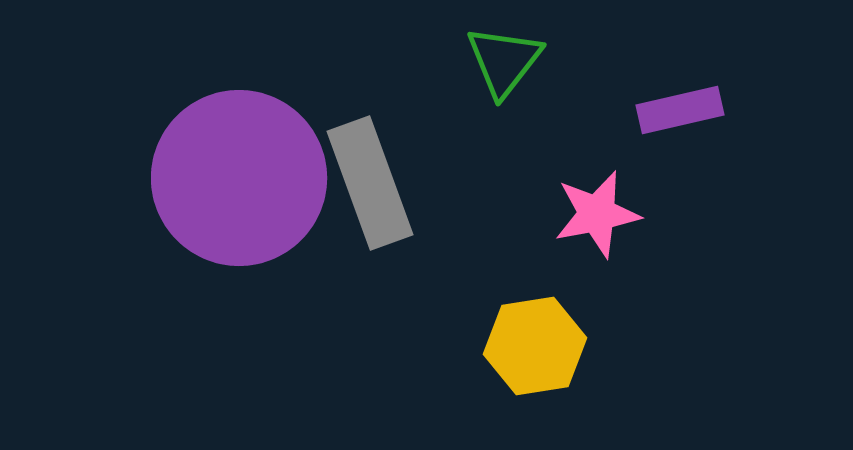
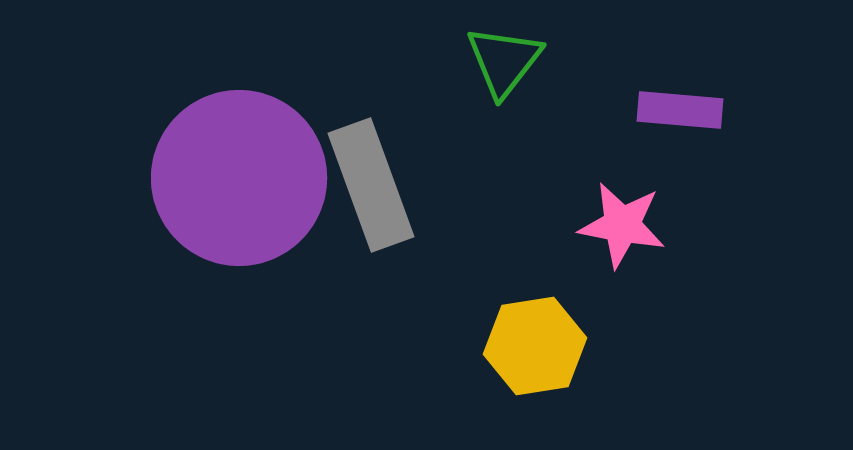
purple rectangle: rotated 18 degrees clockwise
gray rectangle: moved 1 px right, 2 px down
pink star: moved 25 px right, 11 px down; rotated 22 degrees clockwise
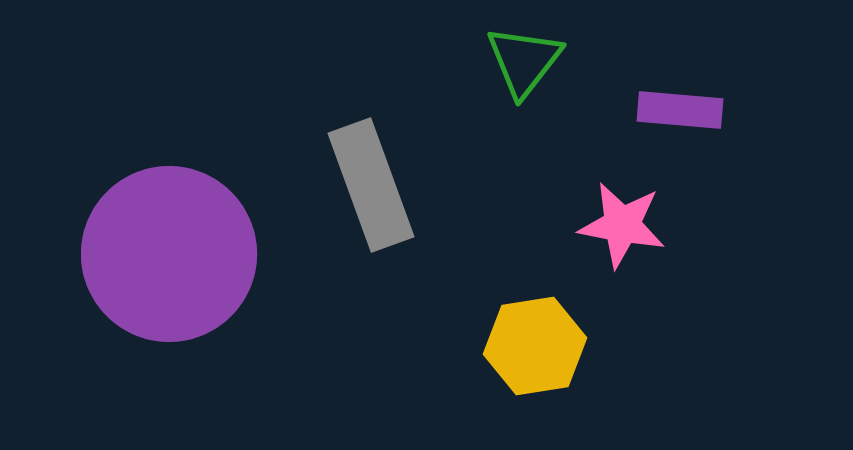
green triangle: moved 20 px right
purple circle: moved 70 px left, 76 px down
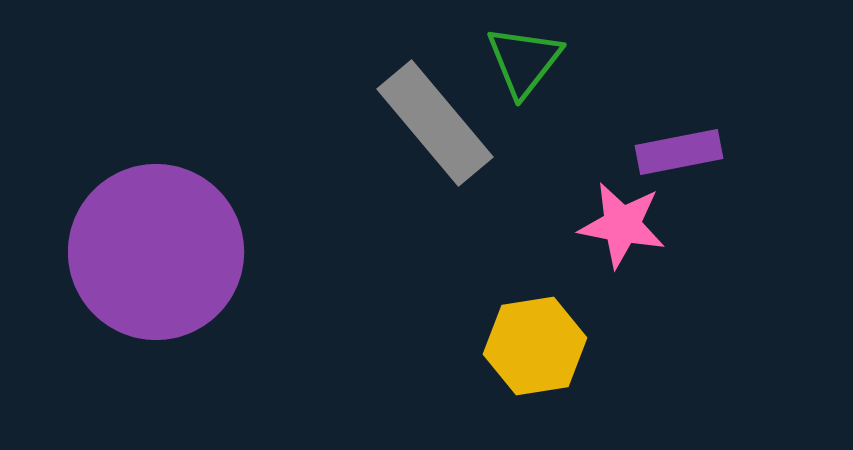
purple rectangle: moved 1 px left, 42 px down; rotated 16 degrees counterclockwise
gray rectangle: moved 64 px right, 62 px up; rotated 20 degrees counterclockwise
purple circle: moved 13 px left, 2 px up
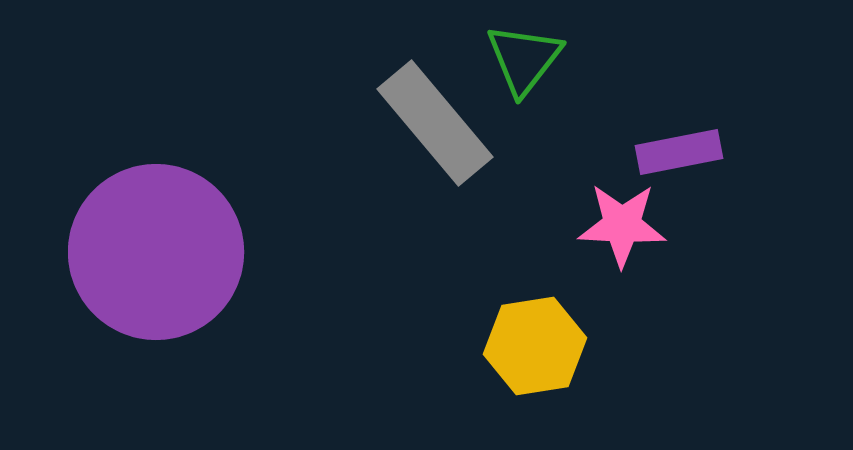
green triangle: moved 2 px up
pink star: rotated 8 degrees counterclockwise
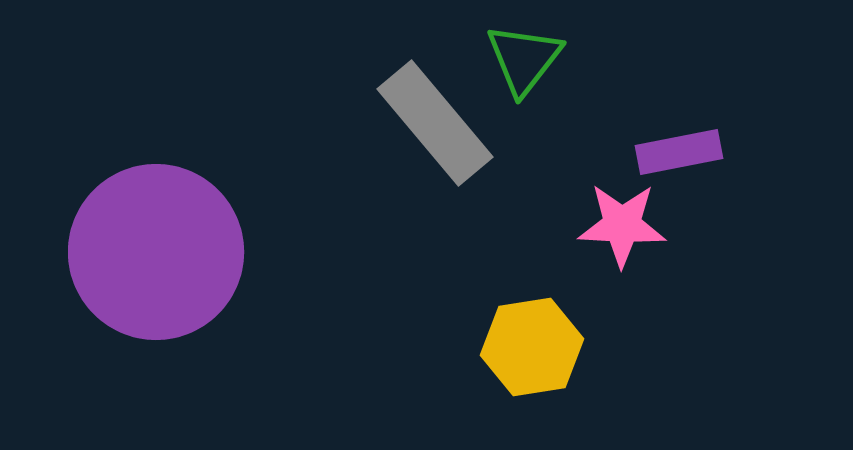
yellow hexagon: moved 3 px left, 1 px down
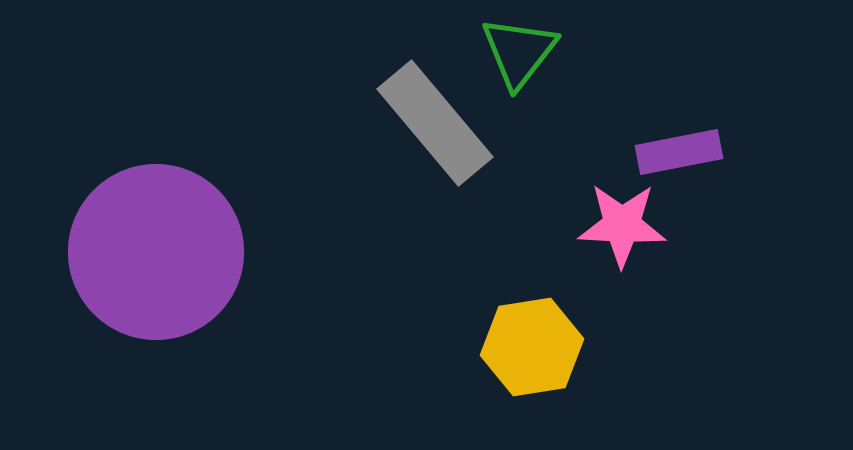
green triangle: moved 5 px left, 7 px up
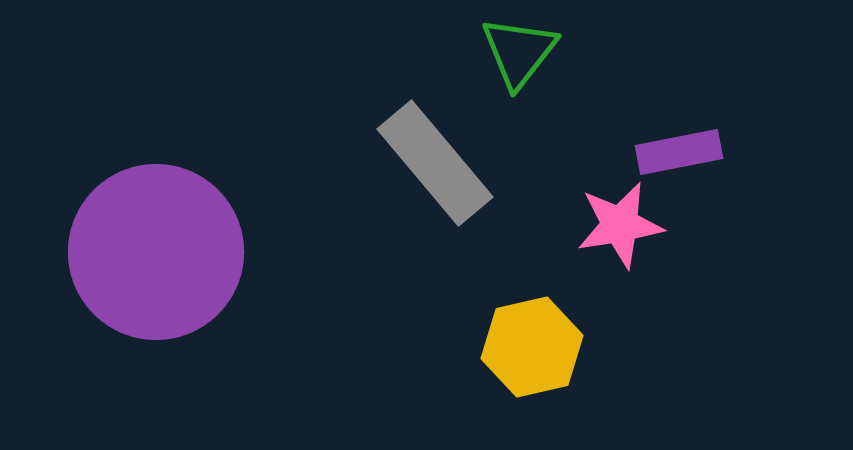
gray rectangle: moved 40 px down
pink star: moved 2 px left; rotated 12 degrees counterclockwise
yellow hexagon: rotated 4 degrees counterclockwise
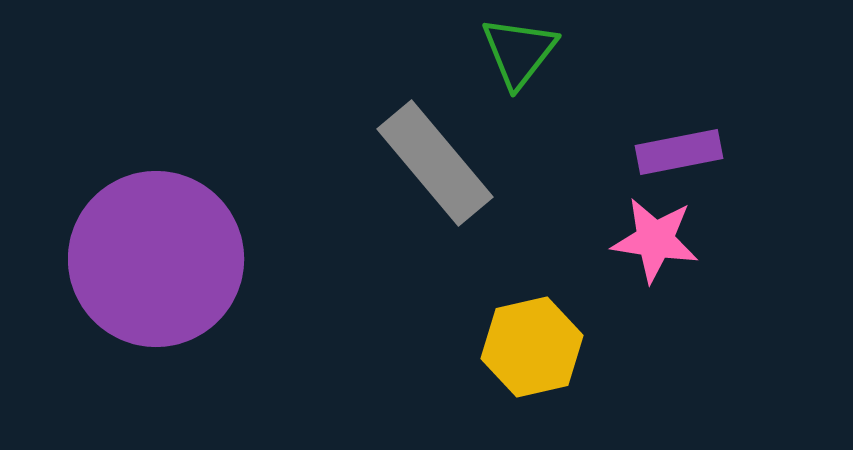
pink star: moved 35 px right, 15 px down; rotated 18 degrees clockwise
purple circle: moved 7 px down
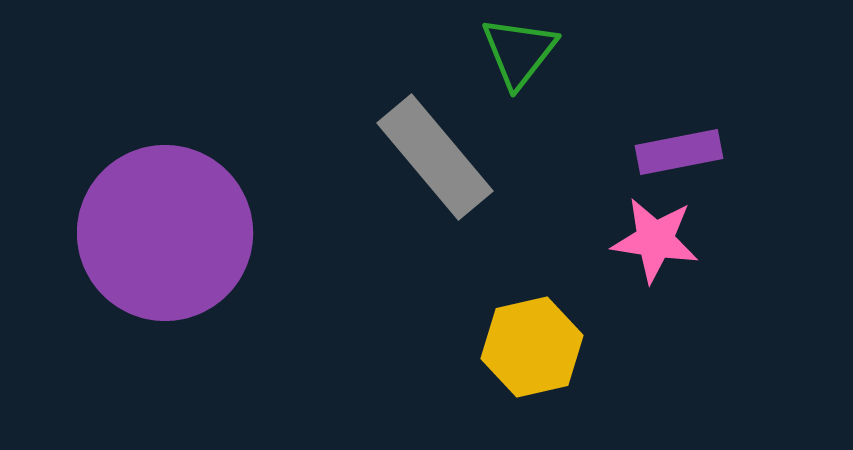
gray rectangle: moved 6 px up
purple circle: moved 9 px right, 26 px up
